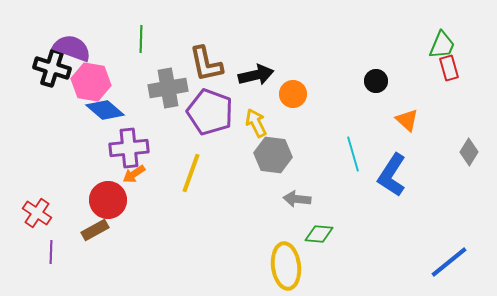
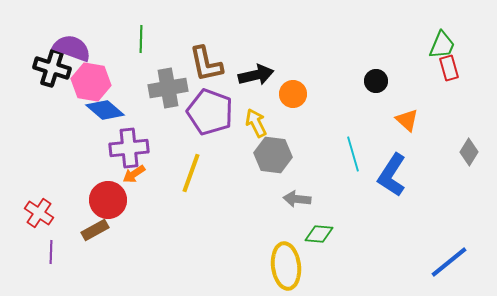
red cross: moved 2 px right
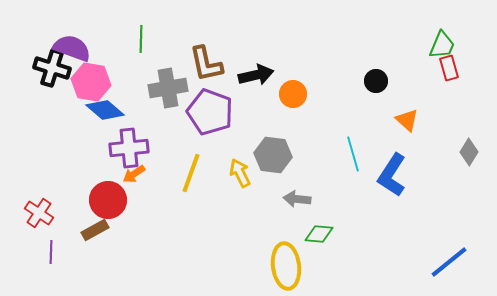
yellow arrow: moved 16 px left, 50 px down
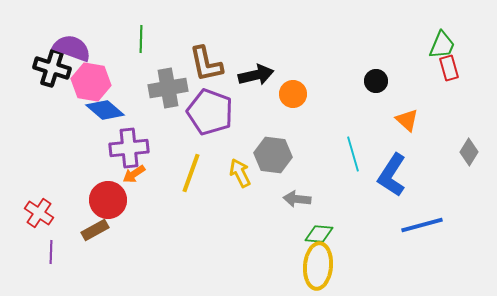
blue line: moved 27 px left, 37 px up; rotated 24 degrees clockwise
yellow ellipse: moved 32 px right; rotated 12 degrees clockwise
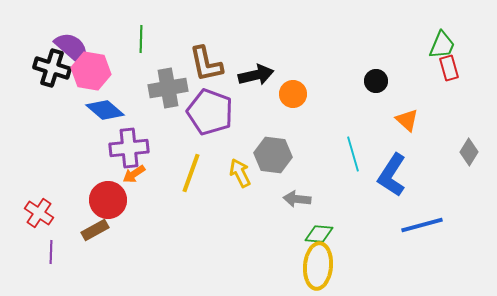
purple semicircle: rotated 21 degrees clockwise
pink hexagon: moved 11 px up
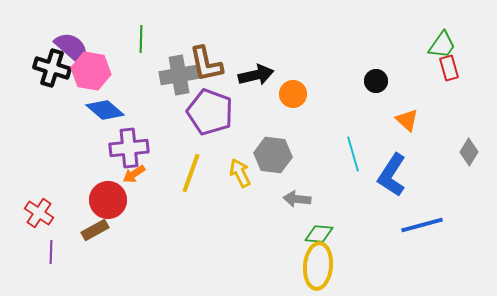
green trapezoid: rotated 12 degrees clockwise
gray cross: moved 11 px right, 13 px up
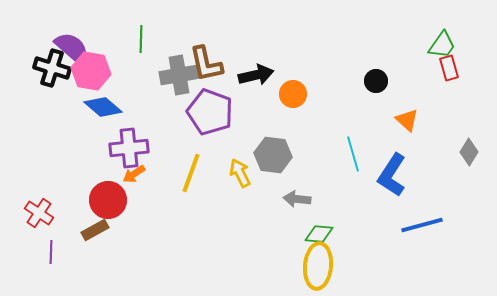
blue diamond: moved 2 px left, 3 px up
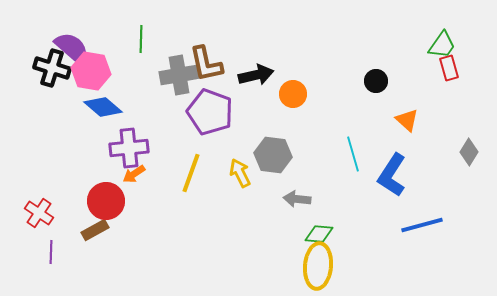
red circle: moved 2 px left, 1 px down
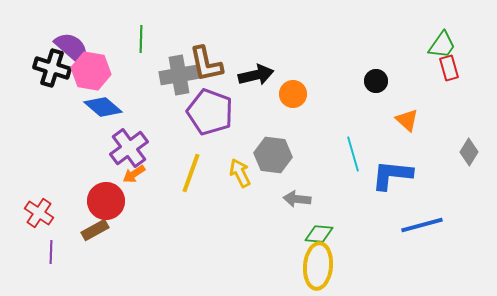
purple cross: rotated 30 degrees counterclockwise
blue L-shape: rotated 63 degrees clockwise
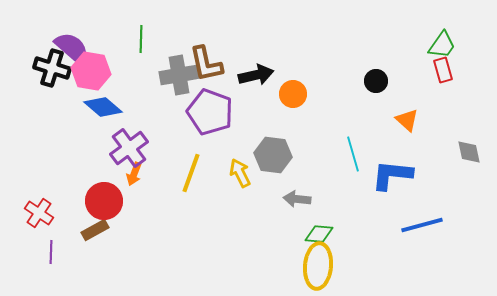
red rectangle: moved 6 px left, 2 px down
gray diamond: rotated 44 degrees counterclockwise
orange arrow: rotated 35 degrees counterclockwise
red circle: moved 2 px left
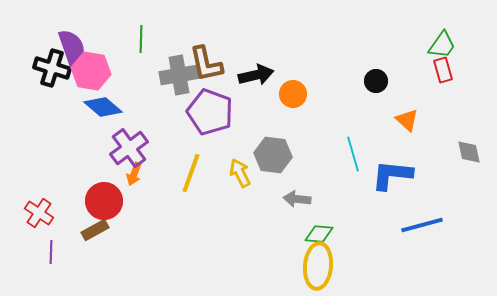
purple semicircle: rotated 30 degrees clockwise
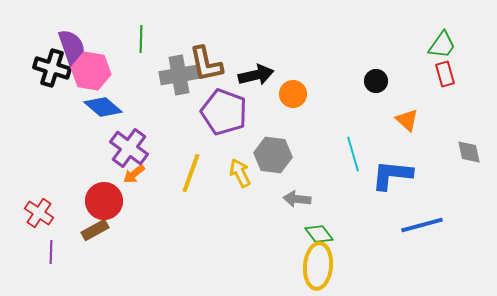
red rectangle: moved 2 px right, 4 px down
purple pentagon: moved 14 px right
purple cross: rotated 18 degrees counterclockwise
orange arrow: rotated 30 degrees clockwise
green diamond: rotated 48 degrees clockwise
